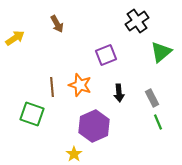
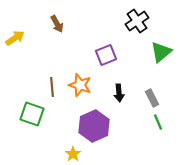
yellow star: moved 1 px left
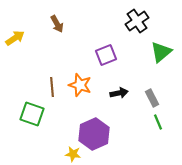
black arrow: rotated 96 degrees counterclockwise
purple hexagon: moved 8 px down
yellow star: rotated 28 degrees counterclockwise
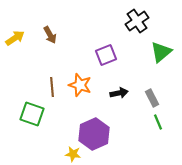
brown arrow: moved 7 px left, 11 px down
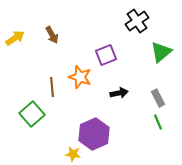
brown arrow: moved 2 px right
orange star: moved 8 px up
gray rectangle: moved 6 px right
green square: rotated 30 degrees clockwise
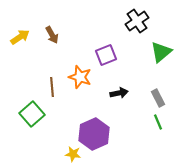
yellow arrow: moved 5 px right, 1 px up
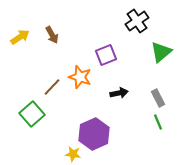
brown line: rotated 48 degrees clockwise
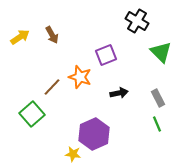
black cross: rotated 25 degrees counterclockwise
green triangle: rotated 35 degrees counterclockwise
green line: moved 1 px left, 2 px down
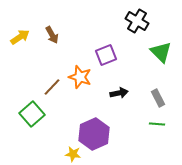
green line: rotated 63 degrees counterclockwise
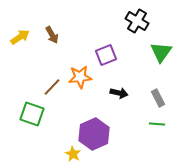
green triangle: rotated 20 degrees clockwise
orange star: rotated 25 degrees counterclockwise
black arrow: rotated 24 degrees clockwise
green square: rotated 30 degrees counterclockwise
yellow star: rotated 21 degrees clockwise
